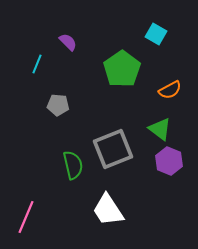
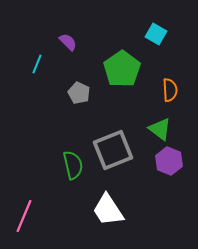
orange semicircle: rotated 65 degrees counterclockwise
gray pentagon: moved 21 px right, 12 px up; rotated 20 degrees clockwise
gray square: moved 1 px down
pink line: moved 2 px left, 1 px up
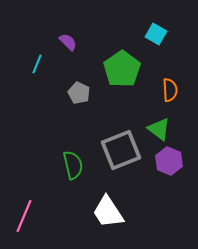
green triangle: moved 1 px left
gray square: moved 8 px right
white trapezoid: moved 2 px down
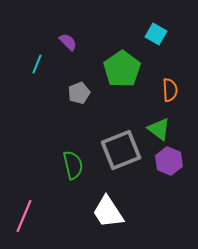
gray pentagon: rotated 25 degrees clockwise
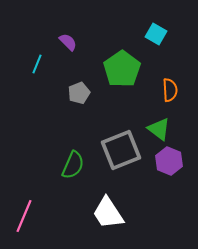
green semicircle: rotated 36 degrees clockwise
white trapezoid: moved 1 px down
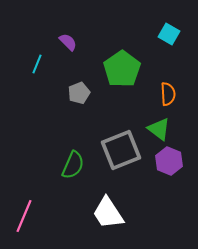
cyan square: moved 13 px right
orange semicircle: moved 2 px left, 4 px down
